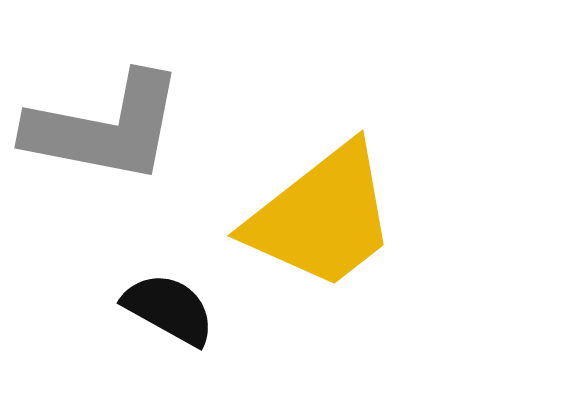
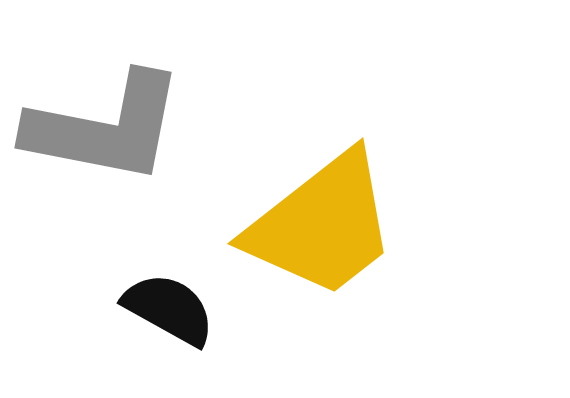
yellow trapezoid: moved 8 px down
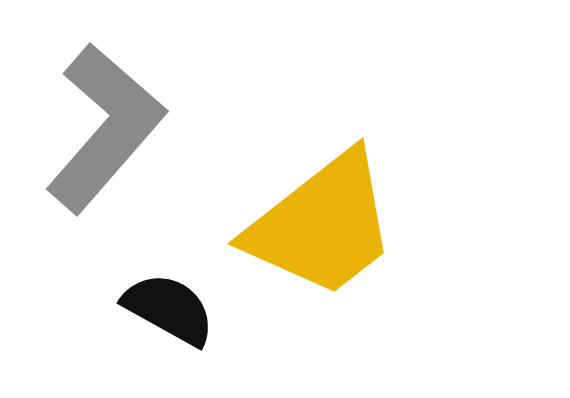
gray L-shape: rotated 60 degrees counterclockwise
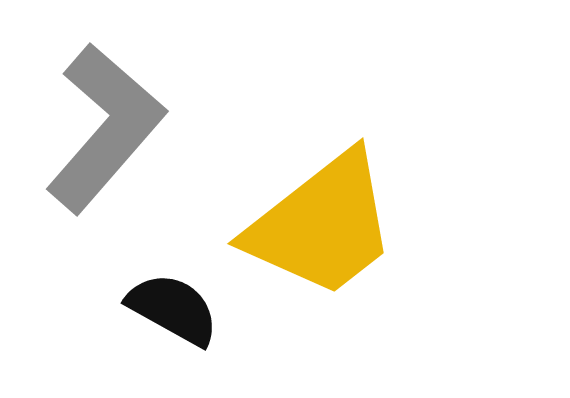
black semicircle: moved 4 px right
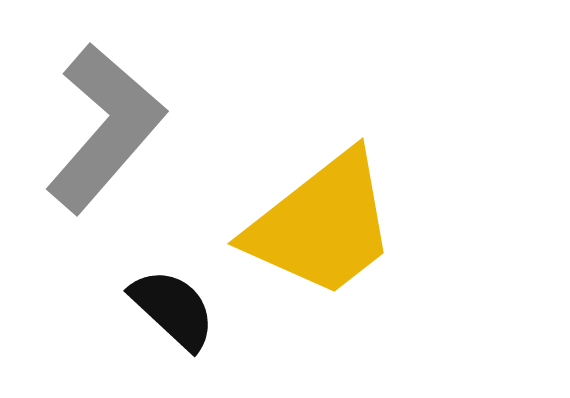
black semicircle: rotated 14 degrees clockwise
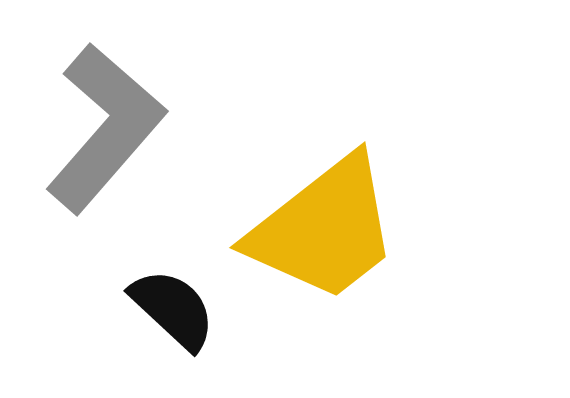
yellow trapezoid: moved 2 px right, 4 px down
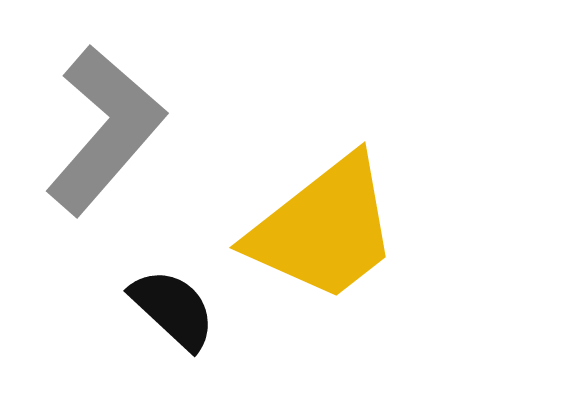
gray L-shape: moved 2 px down
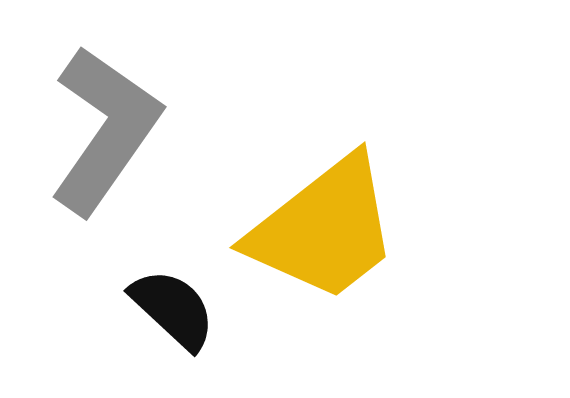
gray L-shape: rotated 6 degrees counterclockwise
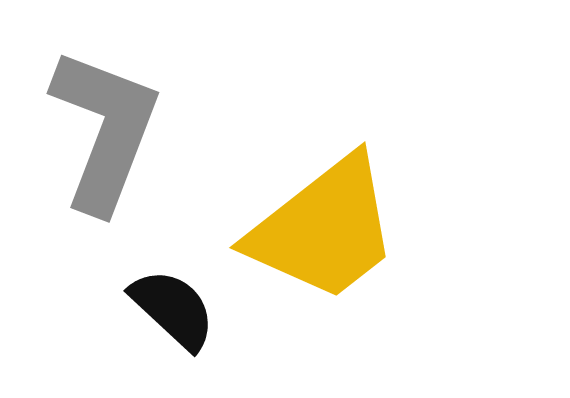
gray L-shape: rotated 14 degrees counterclockwise
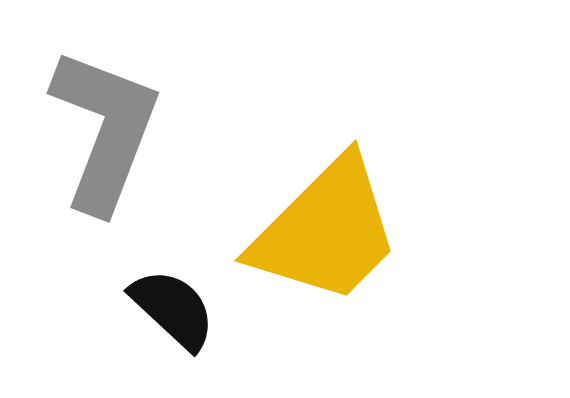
yellow trapezoid: moved 2 px right, 2 px down; rotated 7 degrees counterclockwise
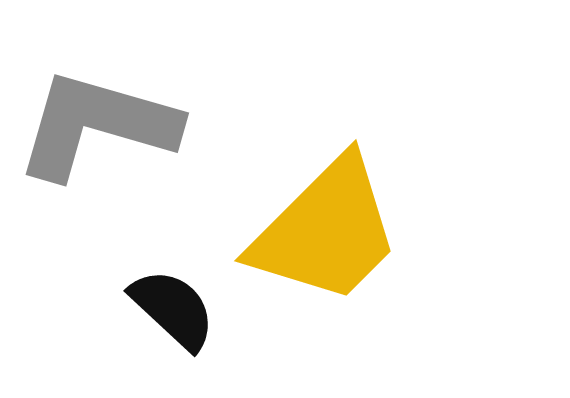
gray L-shape: moved 8 px left, 5 px up; rotated 95 degrees counterclockwise
